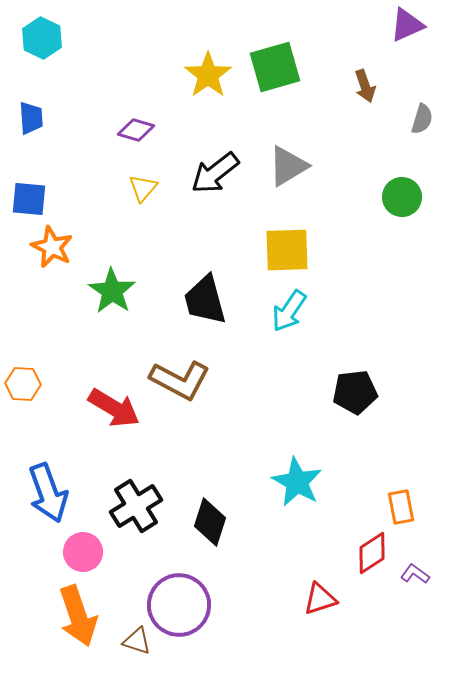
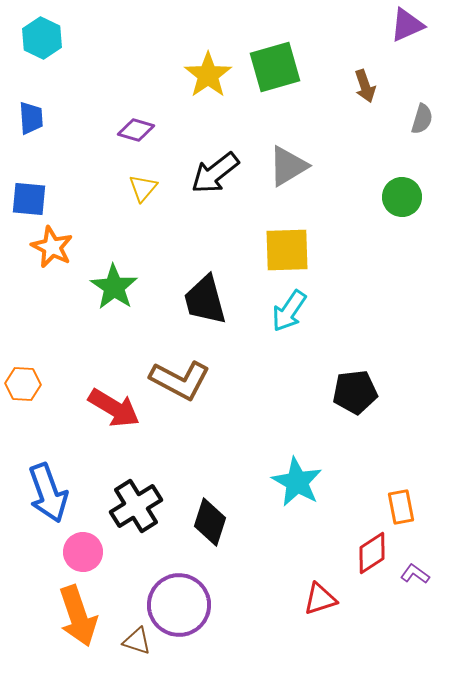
green star: moved 2 px right, 4 px up
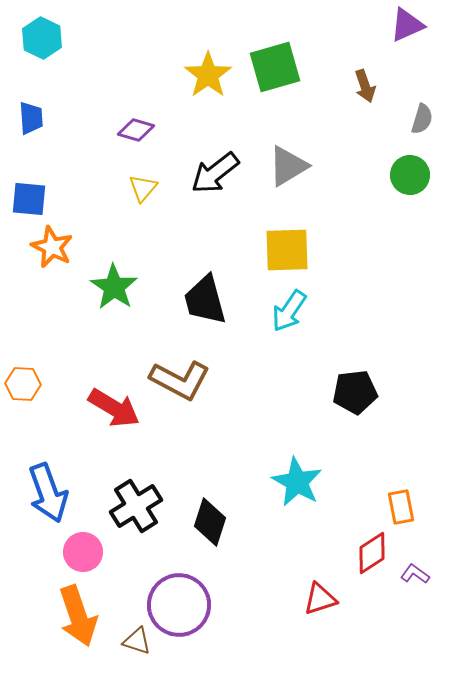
green circle: moved 8 px right, 22 px up
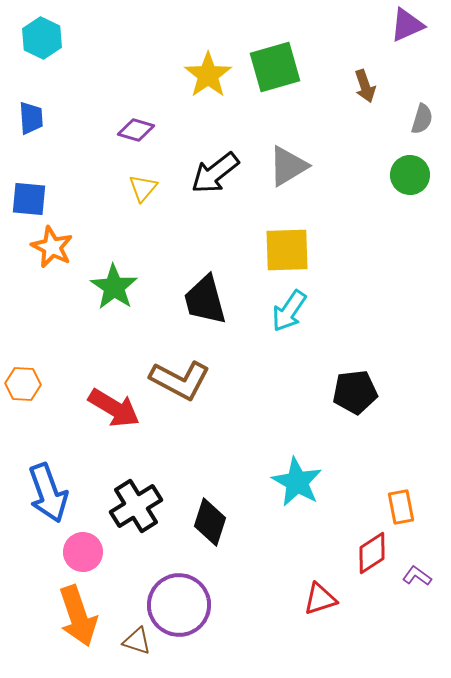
purple L-shape: moved 2 px right, 2 px down
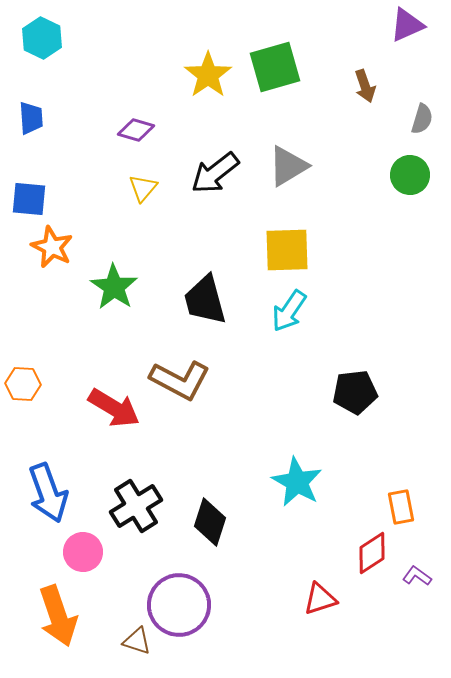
orange arrow: moved 20 px left
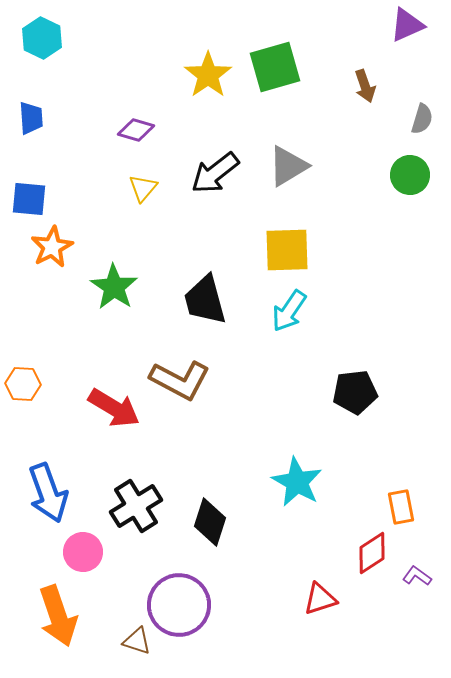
orange star: rotated 18 degrees clockwise
